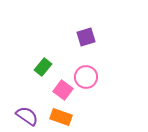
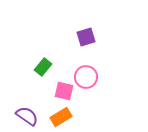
pink square: moved 1 px right, 1 px down; rotated 24 degrees counterclockwise
orange rectangle: rotated 50 degrees counterclockwise
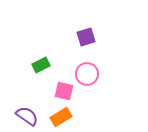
green rectangle: moved 2 px left, 2 px up; rotated 24 degrees clockwise
pink circle: moved 1 px right, 3 px up
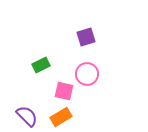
purple semicircle: rotated 10 degrees clockwise
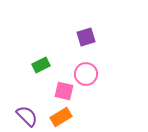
pink circle: moved 1 px left
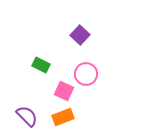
purple square: moved 6 px left, 2 px up; rotated 30 degrees counterclockwise
green rectangle: rotated 54 degrees clockwise
pink square: rotated 12 degrees clockwise
orange rectangle: moved 2 px right; rotated 10 degrees clockwise
